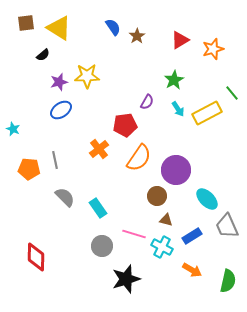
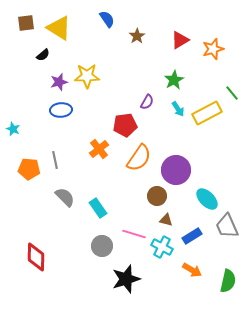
blue semicircle: moved 6 px left, 8 px up
blue ellipse: rotated 30 degrees clockwise
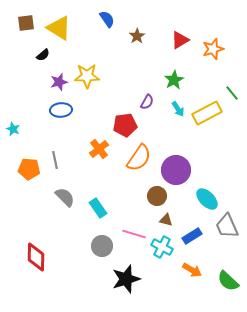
green semicircle: rotated 120 degrees clockwise
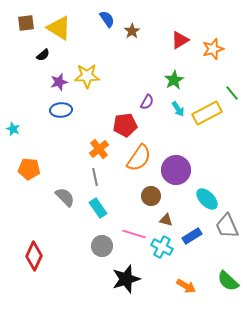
brown star: moved 5 px left, 5 px up
gray line: moved 40 px right, 17 px down
brown circle: moved 6 px left
red diamond: moved 2 px left, 1 px up; rotated 24 degrees clockwise
orange arrow: moved 6 px left, 16 px down
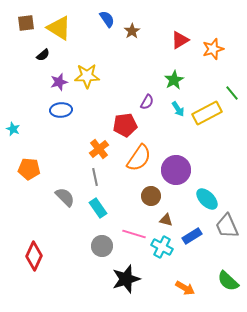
orange arrow: moved 1 px left, 2 px down
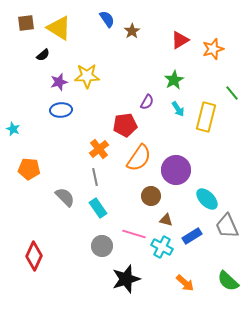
yellow rectangle: moved 1 px left, 4 px down; rotated 48 degrees counterclockwise
orange arrow: moved 5 px up; rotated 12 degrees clockwise
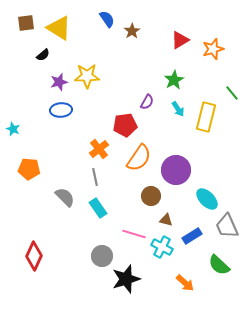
gray circle: moved 10 px down
green semicircle: moved 9 px left, 16 px up
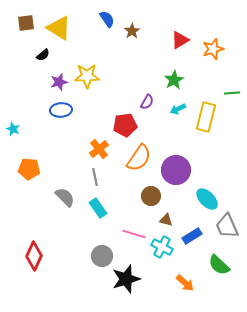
green line: rotated 56 degrees counterclockwise
cyan arrow: rotated 98 degrees clockwise
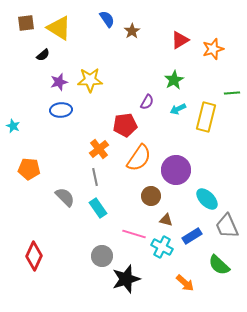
yellow star: moved 3 px right, 4 px down
cyan star: moved 3 px up
